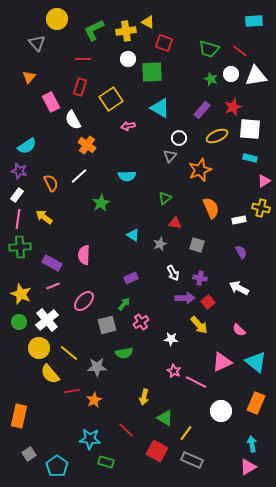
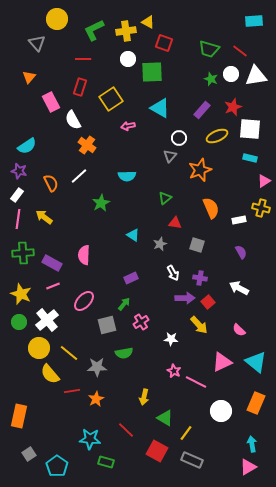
green cross at (20, 247): moved 3 px right, 6 px down
orange star at (94, 400): moved 2 px right, 1 px up
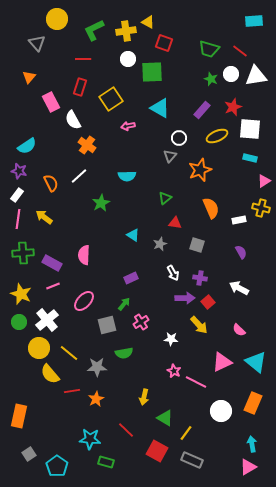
orange rectangle at (256, 403): moved 3 px left
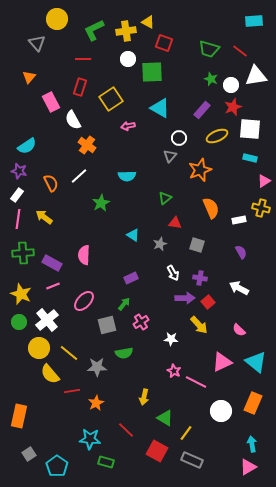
white circle at (231, 74): moved 11 px down
orange star at (96, 399): moved 4 px down
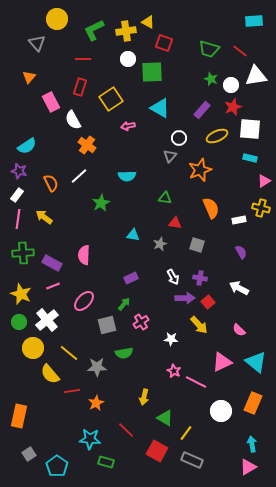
green triangle at (165, 198): rotated 48 degrees clockwise
cyan triangle at (133, 235): rotated 24 degrees counterclockwise
white arrow at (173, 273): moved 4 px down
yellow circle at (39, 348): moved 6 px left
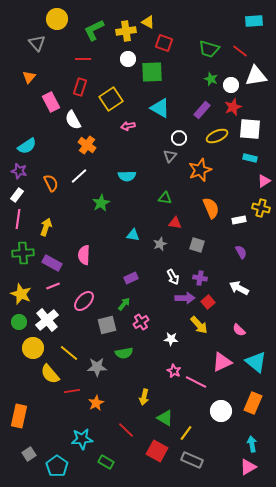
yellow arrow at (44, 217): moved 2 px right, 10 px down; rotated 72 degrees clockwise
cyan star at (90, 439): moved 8 px left; rotated 10 degrees counterclockwise
green rectangle at (106, 462): rotated 14 degrees clockwise
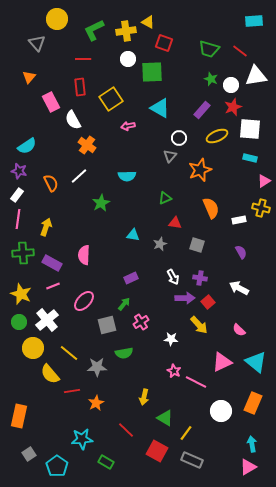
red rectangle at (80, 87): rotated 24 degrees counterclockwise
green triangle at (165, 198): rotated 32 degrees counterclockwise
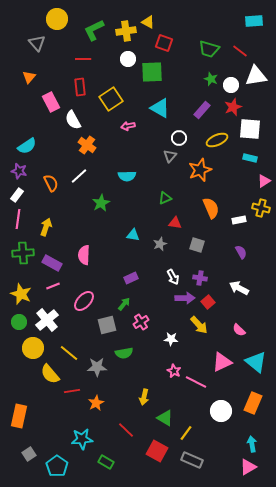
yellow ellipse at (217, 136): moved 4 px down
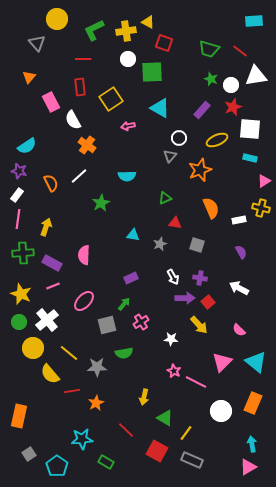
pink triangle at (222, 362): rotated 20 degrees counterclockwise
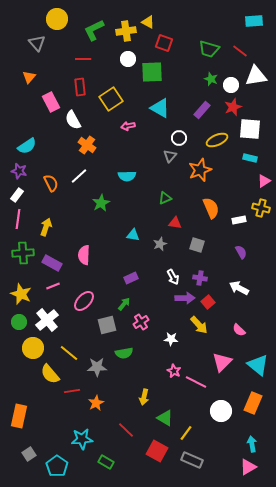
cyan triangle at (256, 362): moved 2 px right, 3 px down
